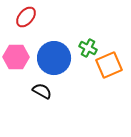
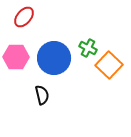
red ellipse: moved 2 px left
orange square: rotated 24 degrees counterclockwise
black semicircle: moved 4 px down; rotated 48 degrees clockwise
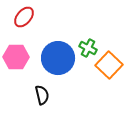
blue circle: moved 4 px right
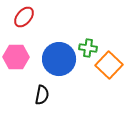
green cross: rotated 18 degrees counterclockwise
blue circle: moved 1 px right, 1 px down
black semicircle: rotated 24 degrees clockwise
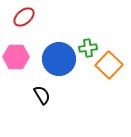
red ellipse: rotated 10 degrees clockwise
green cross: rotated 18 degrees counterclockwise
black semicircle: rotated 42 degrees counterclockwise
